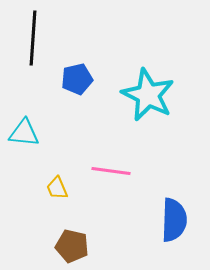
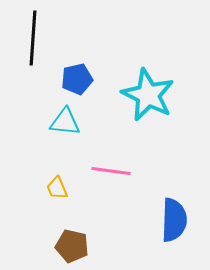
cyan triangle: moved 41 px right, 11 px up
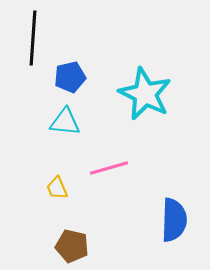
blue pentagon: moved 7 px left, 2 px up
cyan star: moved 3 px left, 1 px up
pink line: moved 2 px left, 3 px up; rotated 24 degrees counterclockwise
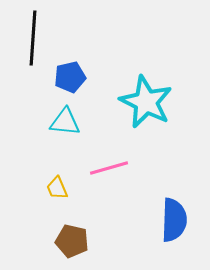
cyan star: moved 1 px right, 8 px down
brown pentagon: moved 5 px up
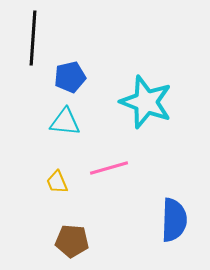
cyan star: rotated 6 degrees counterclockwise
yellow trapezoid: moved 6 px up
brown pentagon: rotated 8 degrees counterclockwise
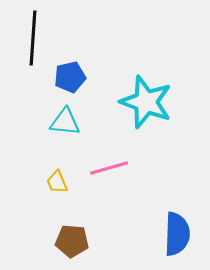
blue semicircle: moved 3 px right, 14 px down
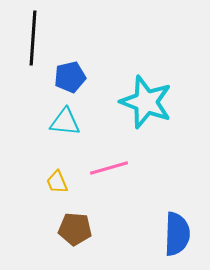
brown pentagon: moved 3 px right, 12 px up
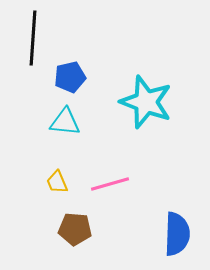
pink line: moved 1 px right, 16 px down
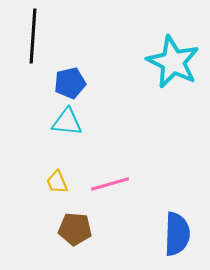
black line: moved 2 px up
blue pentagon: moved 6 px down
cyan star: moved 27 px right, 40 px up; rotated 6 degrees clockwise
cyan triangle: moved 2 px right
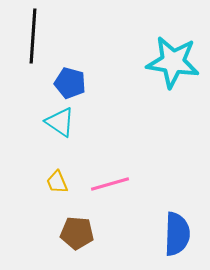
cyan star: rotated 18 degrees counterclockwise
blue pentagon: rotated 28 degrees clockwise
cyan triangle: moved 7 px left; rotated 28 degrees clockwise
brown pentagon: moved 2 px right, 4 px down
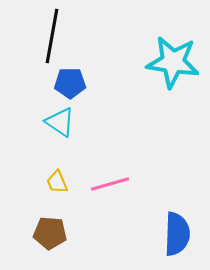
black line: moved 19 px right; rotated 6 degrees clockwise
blue pentagon: rotated 16 degrees counterclockwise
brown pentagon: moved 27 px left
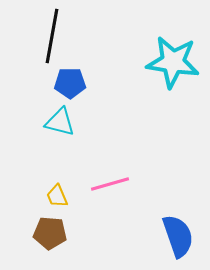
cyan triangle: rotated 20 degrees counterclockwise
yellow trapezoid: moved 14 px down
blue semicircle: moved 1 px right, 2 px down; rotated 21 degrees counterclockwise
